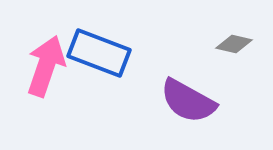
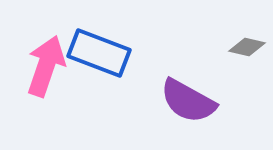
gray diamond: moved 13 px right, 3 px down
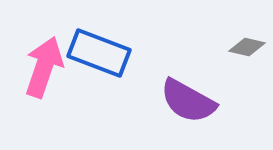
pink arrow: moved 2 px left, 1 px down
